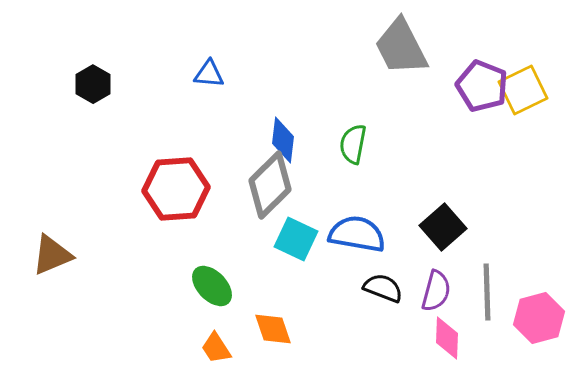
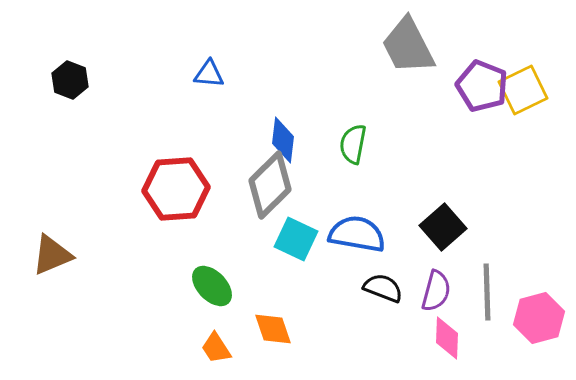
gray trapezoid: moved 7 px right, 1 px up
black hexagon: moved 23 px left, 4 px up; rotated 9 degrees counterclockwise
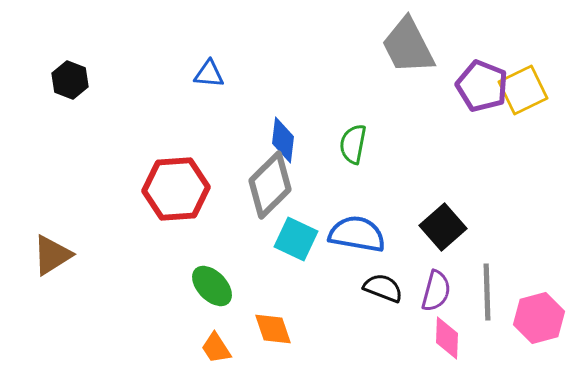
brown triangle: rotated 9 degrees counterclockwise
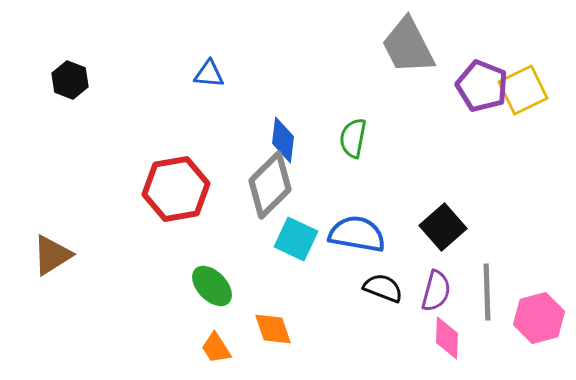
green semicircle: moved 6 px up
red hexagon: rotated 6 degrees counterclockwise
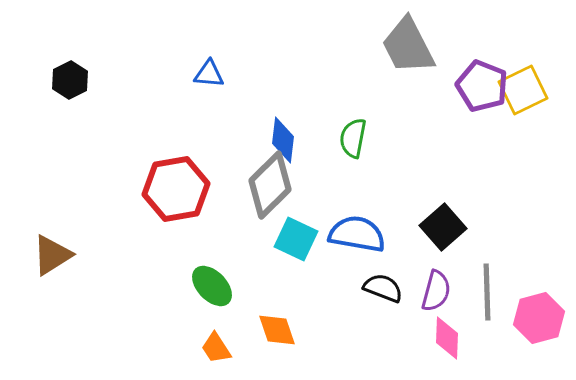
black hexagon: rotated 12 degrees clockwise
orange diamond: moved 4 px right, 1 px down
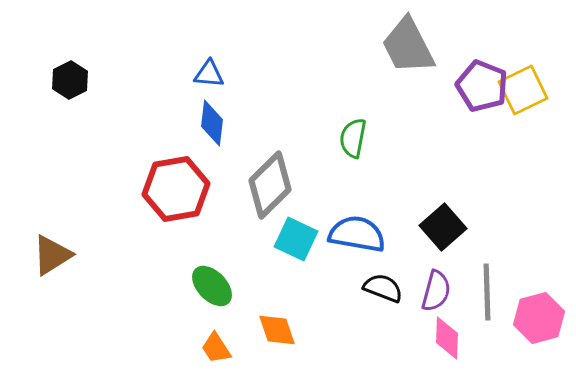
blue diamond: moved 71 px left, 17 px up
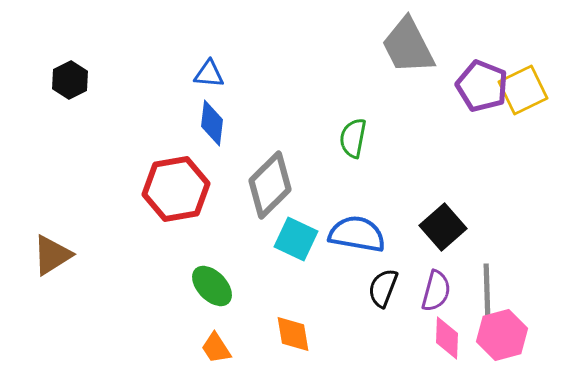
black semicircle: rotated 90 degrees counterclockwise
pink hexagon: moved 37 px left, 17 px down
orange diamond: moved 16 px right, 4 px down; rotated 9 degrees clockwise
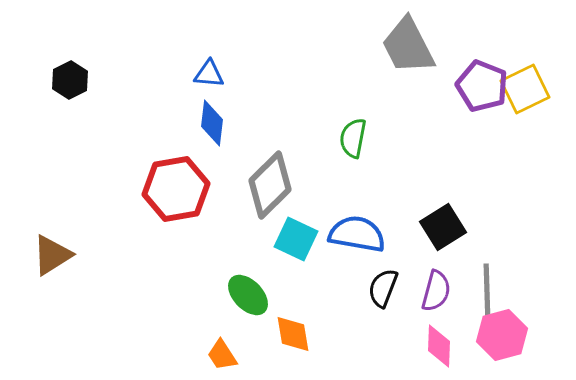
yellow square: moved 2 px right, 1 px up
black square: rotated 9 degrees clockwise
green ellipse: moved 36 px right, 9 px down
pink diamond: moved 8 px left, 8 px down
orange trapezoid: moved 6 px right, 7 px down
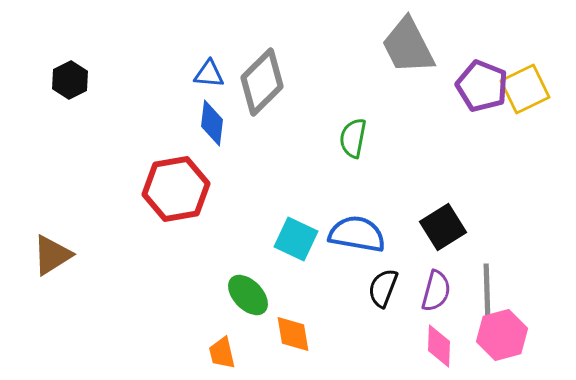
gray diamond: moved 8 px left, 103 px up
orange trapezoid: moved 2 px up; rotated 20 degrees clockwise
